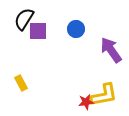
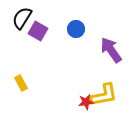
black semicircle: moved 2 px left, 1 px up
purple square: rotated 30 degrees clockwise
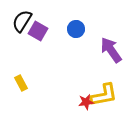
black semicircle: moved 3 px down
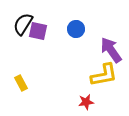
black semicircle: moved 1 px right, 3 px down
purple square: rotated 18 degrees counterclockwise
yellow L-shape: moved 20 px up
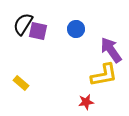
yellow rectangle: rotated 21 degrees counterclockwise
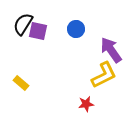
yellow L-shape: rotated 16 degrees counterclockwise
red star: moved 2 px down
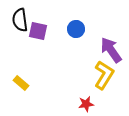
black semicircle: moved 3 px left, 4 px up; rotated 40 degrees counterclockwise
yellow L-shape: rotated 32 degrees counterclockwise
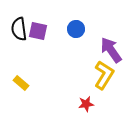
black semicircle: moved 1 px left, 9 px down
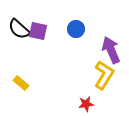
black semicircle: rotated 40 degrees counterclockwise
purple arrow: rotated 12 degrees clockwise
